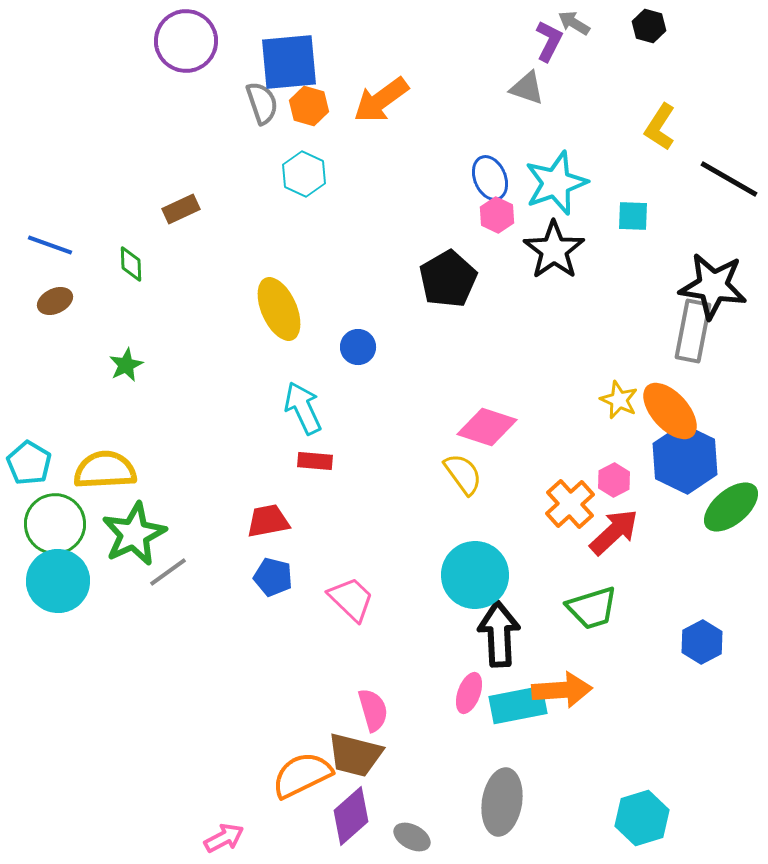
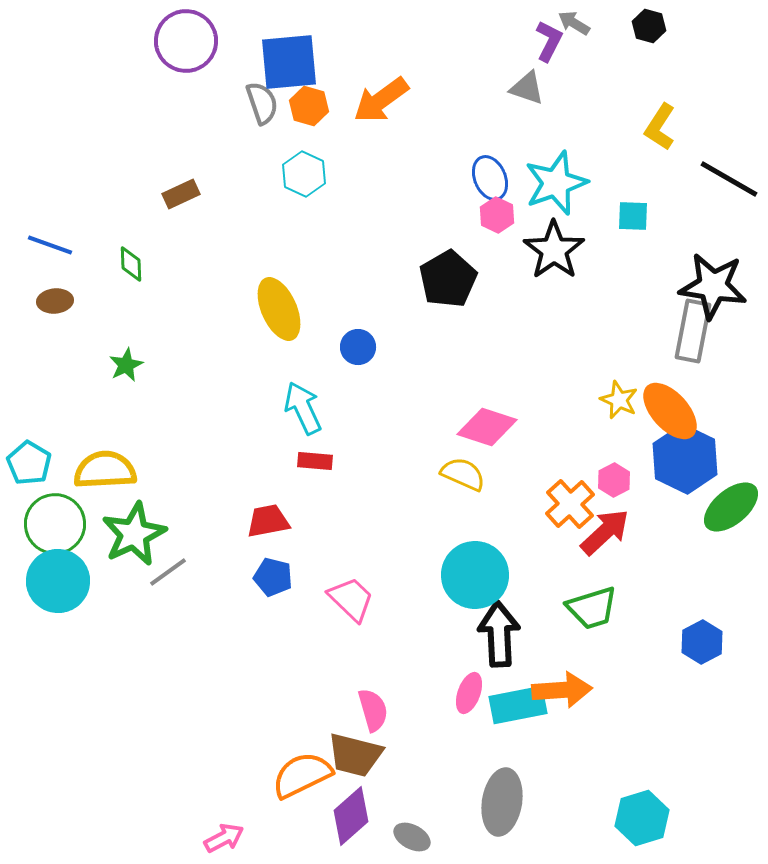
brown rectangle at (181, 209): moved 15 px up
brown ellipse at (55, 301): rotated 20 degrees clockwise
yellow semicircle at (463, 474): rotated 30 degrees counterclockwise
red arrow at (614, 532): moved 9 px left
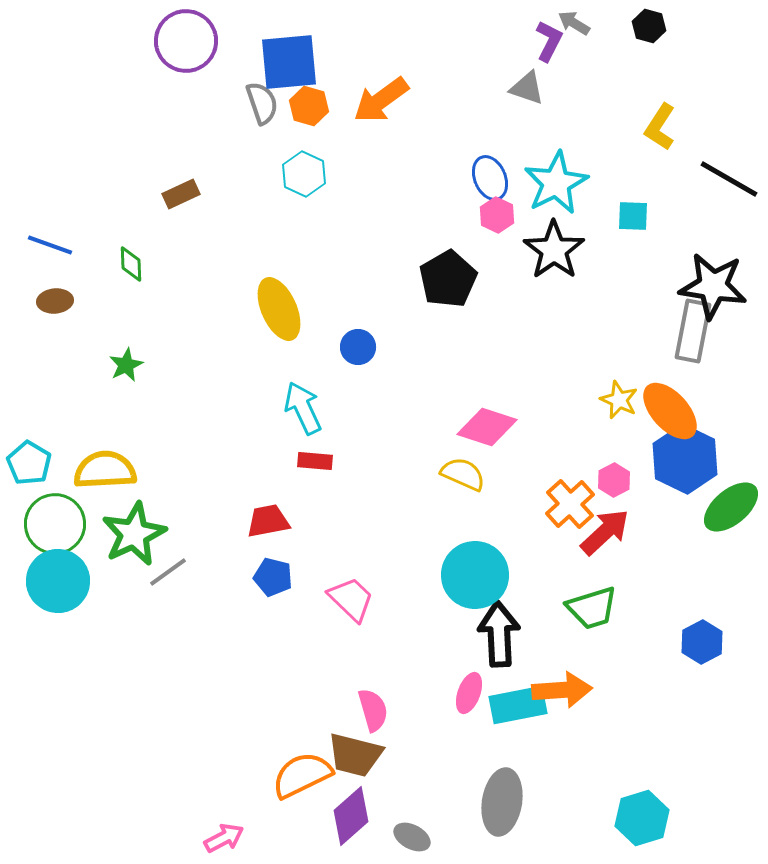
cyan star at (556, 183): rotated 8 degrees counterclockwise
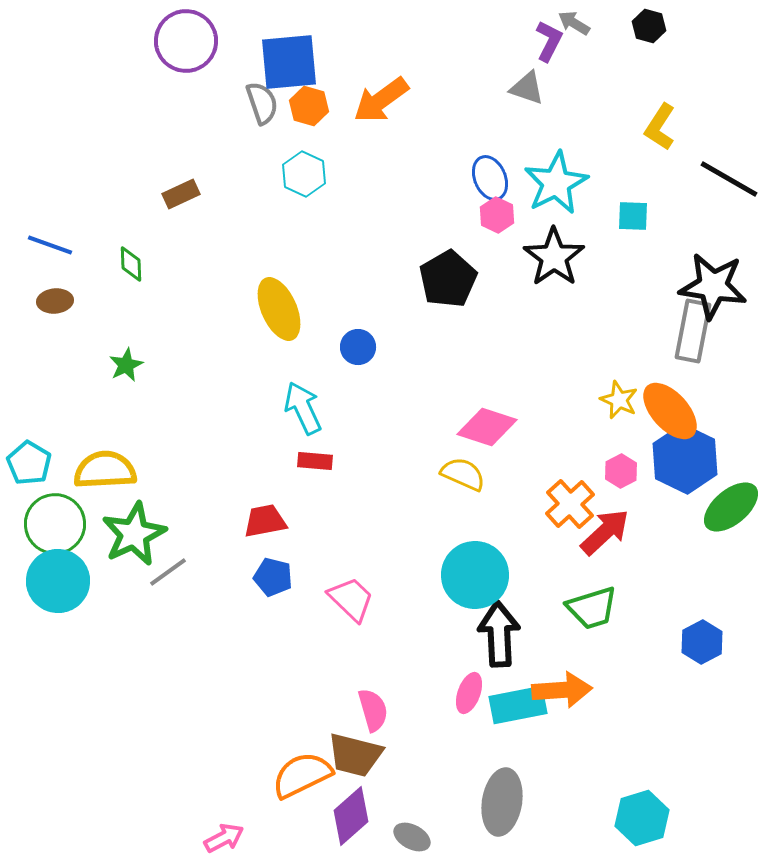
black star at (554, 250): moved 7 px down
pink hexagon at (614, 480): moved 7 px right, 9 px up
red trapezoid at (268, 521): moved 3 px left
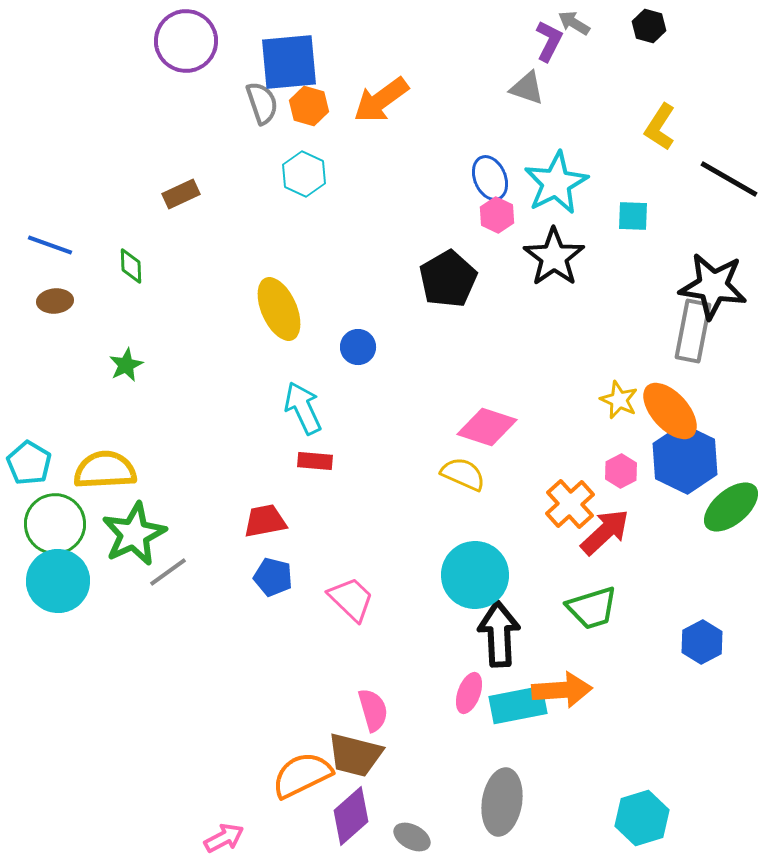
green diamond at (131, 264): moved 2 px down
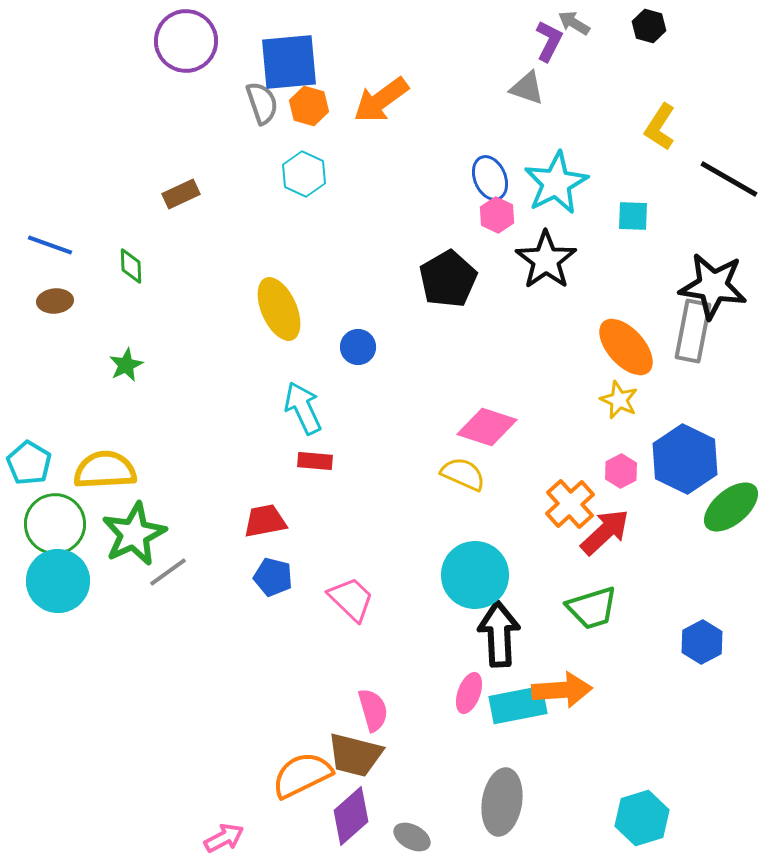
black star at (554, 257): moved 8 px left, 3 px down
orange ellipse at (670, 411): moved 44 px left, 64 px up
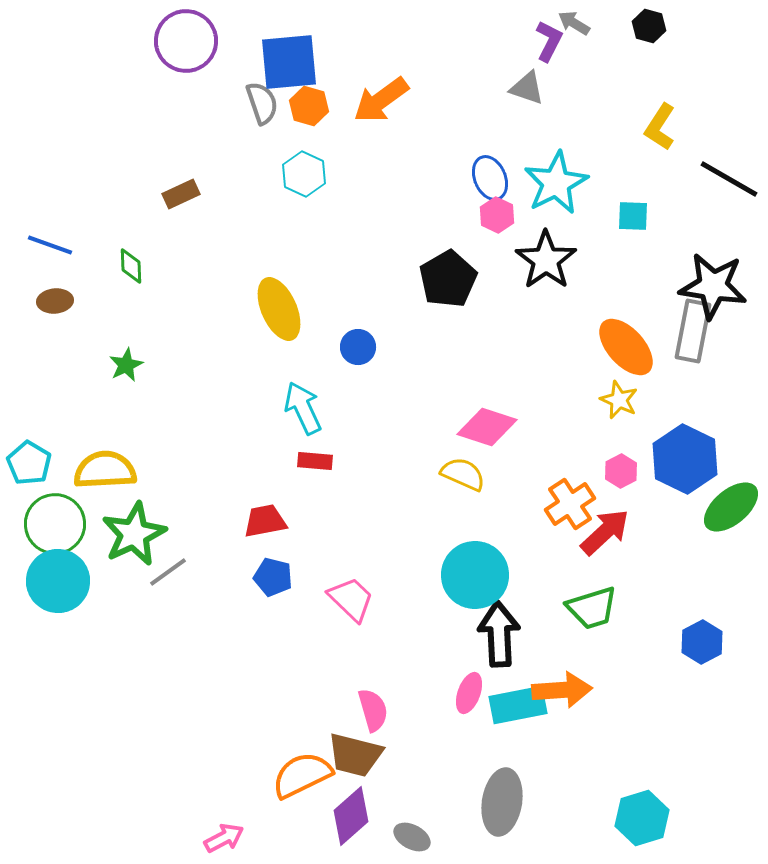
orange cross at (570, 504): rotated 9 degrees clockwise
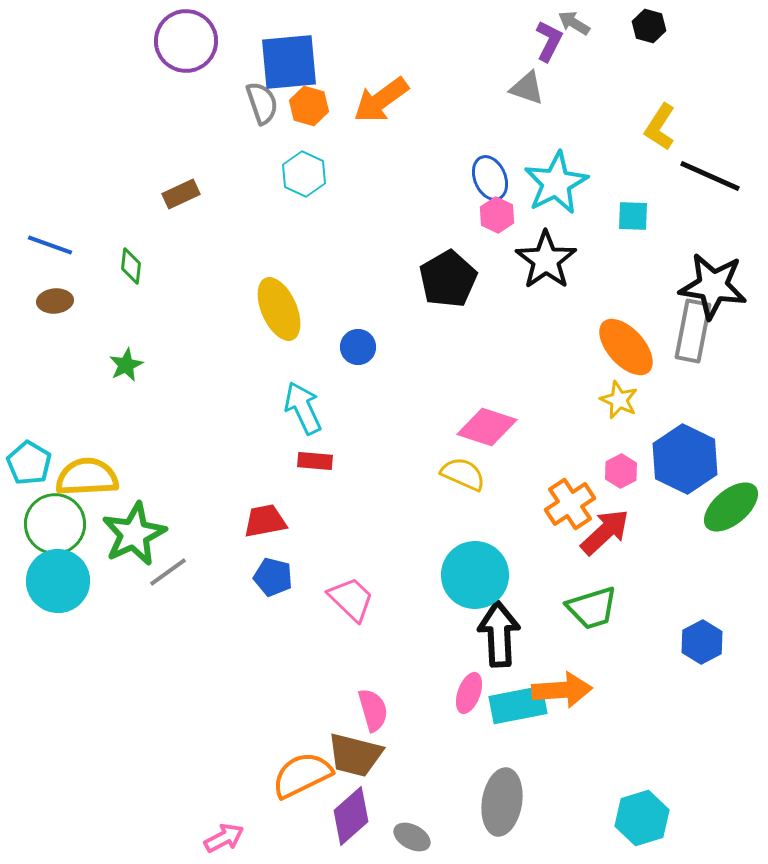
black line at (729, 179): moved 19 px left, 3 px up; rotated 6 degrees counterclockwise
green diamond at (131, 266): rotated 9 degrees clockwise
yellow semicircle at (105, 470): moved 18 px left, 7 px down
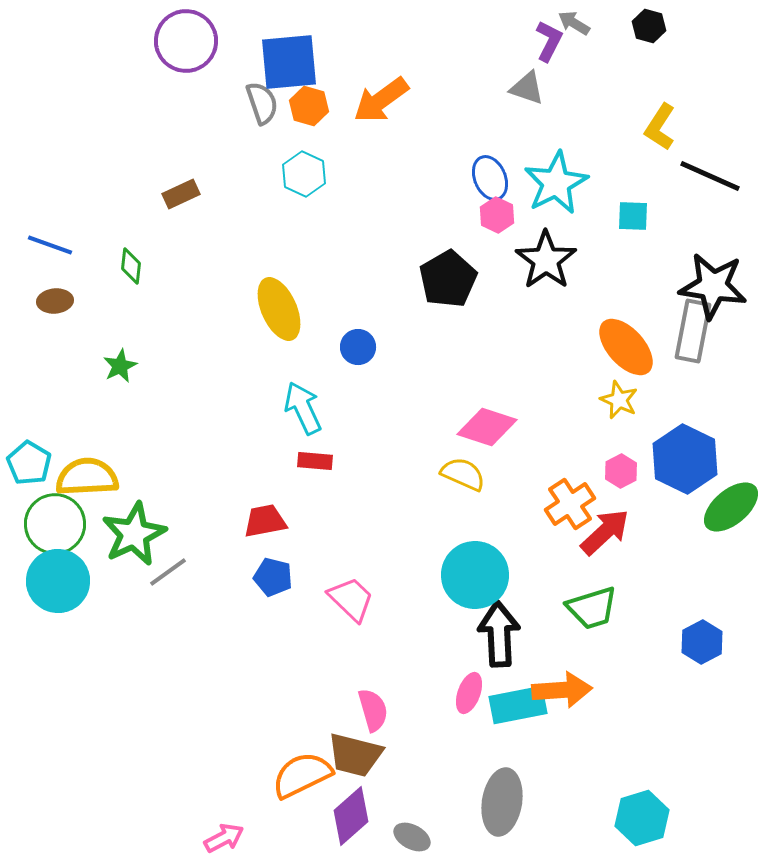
green star at (126, 365): moved 6 px left, 1 px down
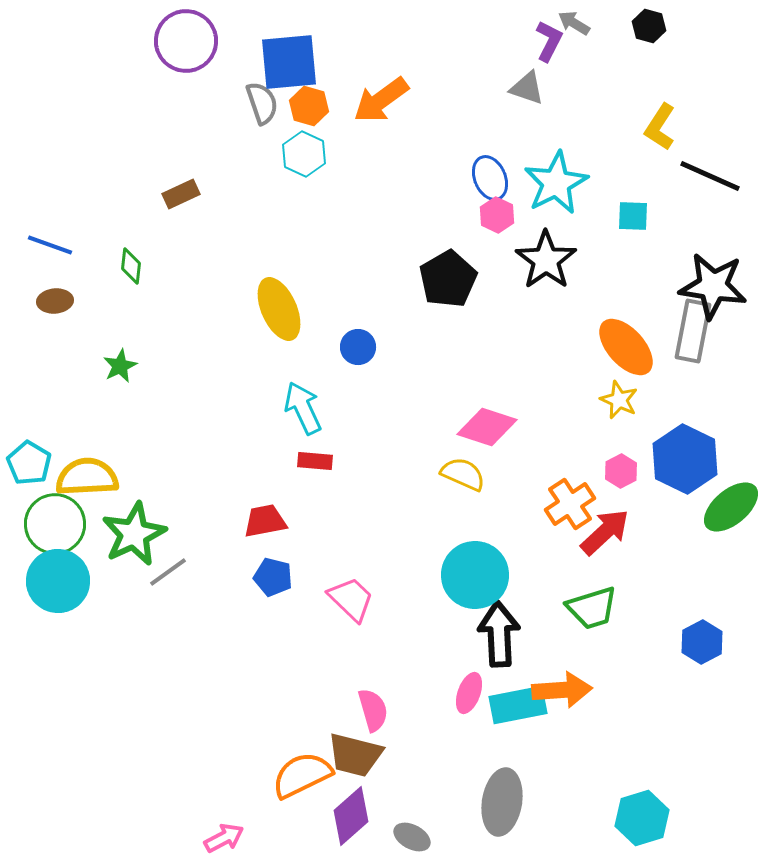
cyan hexagon at (304, 174): moved 20 px up
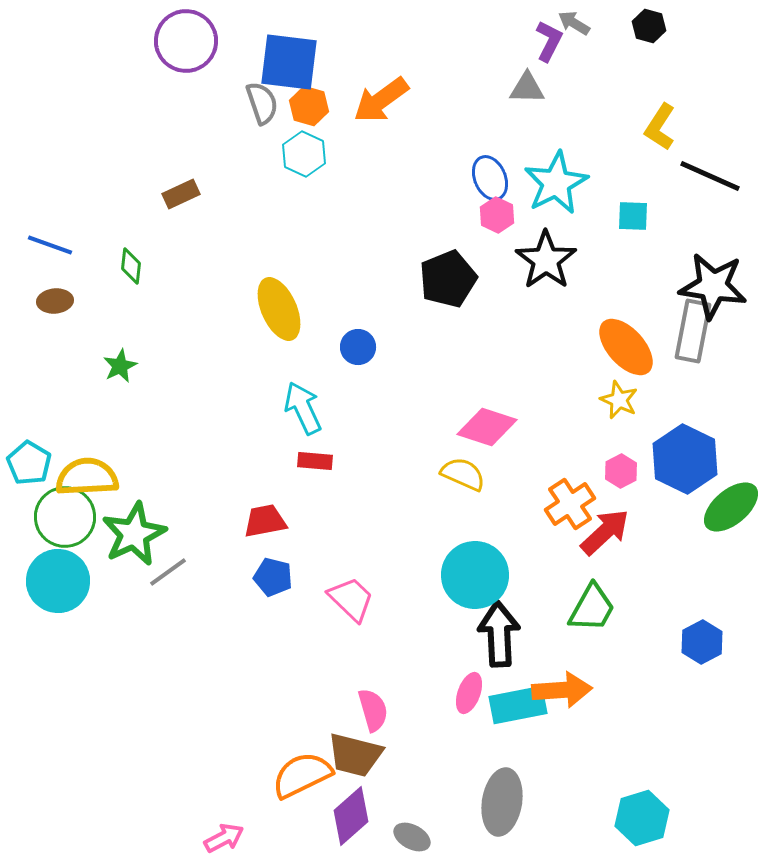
blue square at (289, 62): rotated 12 degrees clockwise
gray triangle at (527, 88): rotated 18 degrees counterclockwise
black pentagon at (448, 279): rotated 8 degrees clockwise
green circle at (55, 524): moved 10 px right, 7 px up
green trapezoid at (592, 608): rotated 44 degrees counterclockwise
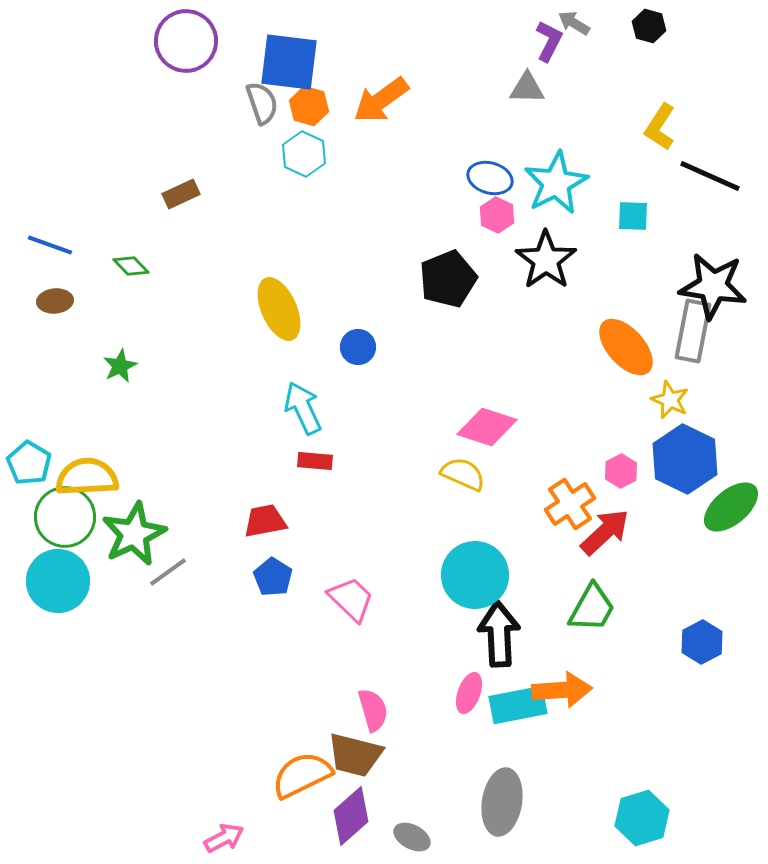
blue ellipse at (490, 178): rotated 51 degrees counterclockwise
green diamond at (131, 266): rotated 51 degrees counterclockwise
yellow star at (619, 400): moved 51 px right
blue pentagon at (273, 577): rotated 18 degrees clockwise
